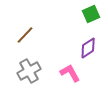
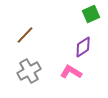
purple diamond: moved 5 px left, 1 px up
pink L-shape: moved 1 px right, 1 px up; rotated 30 degrees counterclockwise
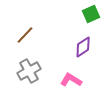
pink L-shape: moved 8 px down
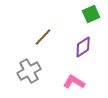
brown line: moved 18 px right, 2 px down
pink L-shape: moved 3 px right, 2 px down
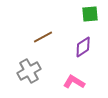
green square: moved 1 px left; rotated 18 degrees clockwise
brown line: rotated 18 degrees clockwise
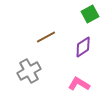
green square: rotated 24 degrees counterclockwise
brown line: moved 3 px right
pink L-shape: moved 5 px right, 2 px down
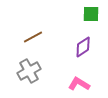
green square: moved 1 px right; rotated 30 degrees clockwise
brown line: moved 13 px left
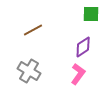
brown line: moved 7 px up
gray cross: rotated 30 degrees counterclockwise
pink L-shape: moved 1 px left, 10 px up; rotated 95 degrees clockwise
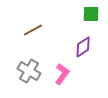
pink L-shape: moved 16 px left
